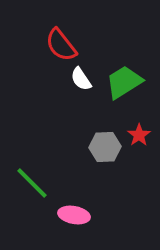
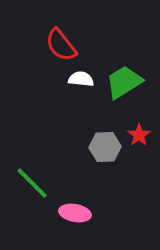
white semicircle: rotated 130 degrees clockwise
pink ellipse: moved 1 px right, 2 px up
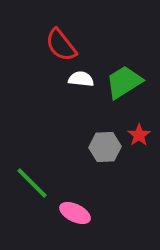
pink ellipse: rotated 16 degrees clockwise
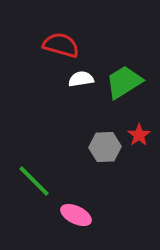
red semicircle: rotated 144 degrees clockwise
white semicircle: rotated 15 degrees counterclockwise
green line: moved 2 px right, 2 px up
pink ellipse: moved 1 px right, 2 px down
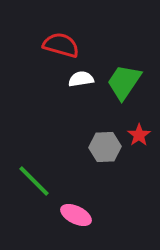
green trapezoid: rotated 24 degrees counterclockwise
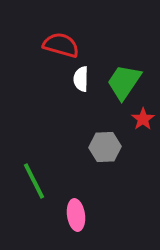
white semicircle: rotated 80 degrees counterclockwise
red star: moved 4 px right, 16 px up
green line: rotated 18 degrees clockwise
pink ellipse: rotated 56 degrees clockwise
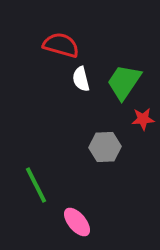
white semicircle: rotated 15 degrees counterclockwise
red star: rotated 30 degrees clockwise
green line: moved 2 px right, 4 px down
pink ellipse: moved 1 px right, 7 px down; rotated 32 degrees counterclockwise
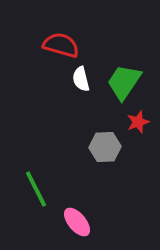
red star: moved 5 px left, 3 px down; rotated 15 degrees counterclockwise
green line: moved 4 px down
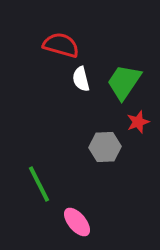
green line: moved 3 px right, 5 px up
